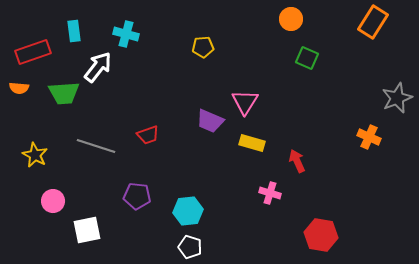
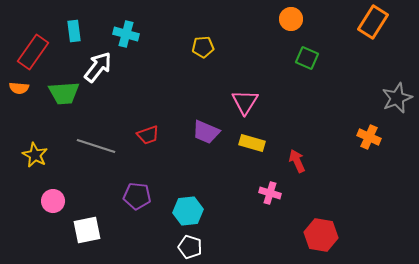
red rectangle: rotated 36 degrees counterclockwise
purple trapezoid: moved 4 px left, 11 px down
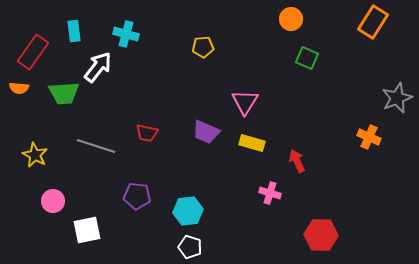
red trapezoid: moved 1 px left, 2 px up; rotated 30 degrees clockwise
red hexagon: rotated 8 degrees counterclockwise
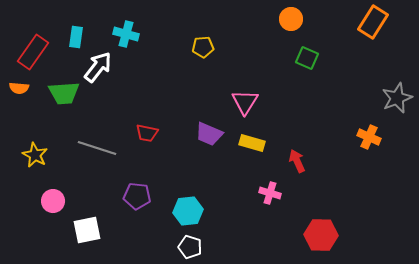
cyan rectangle: moved 2 px right, 6 px down; rotated 15 degrees clockwise
purple trapezoid: moved 3 px right, 2 px down
gray line: moved 1 px right, 2 px down
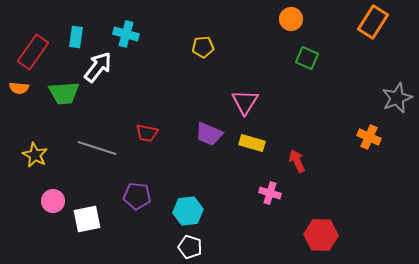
white square: moved 11 px up
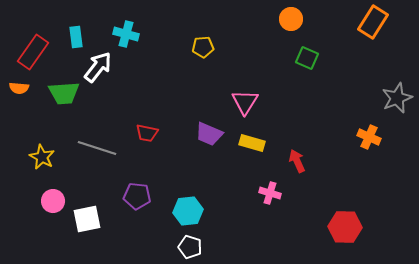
cyan rectangle: rotated 15 degrees counterclockwise
yellow star: moved 7 px right, 2 px down
red hexagon: moved 24 px right, 8 px up
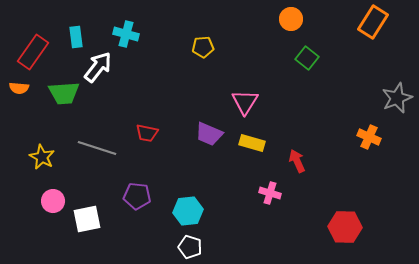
green square: rotated 15 degrees clockwise
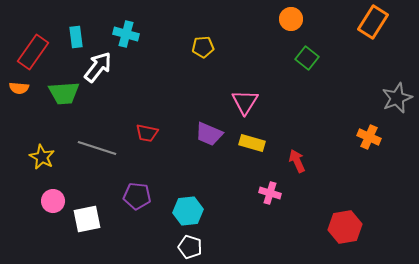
red hexagon: rotated 12 degrees counterclockwise
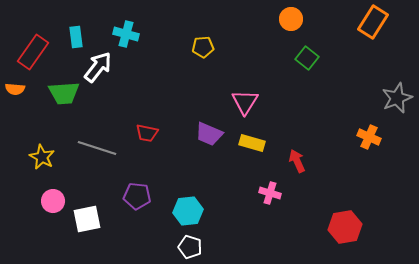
orange semicircle: moved 4 px left, 1 px down
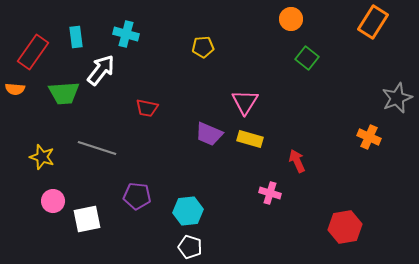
white arrow: moved 3 px right, 3 px down
red trapezoid: moved 25 px up
yellow rectangle: moved 2 px left, 4 px up
yellow star: rotated 10 degrees counterclockwise
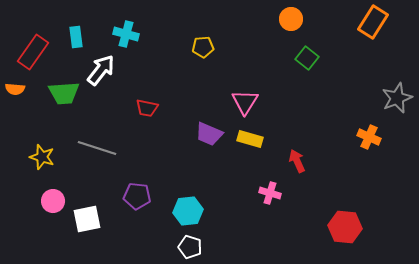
red hexagon: rotated 16 degrees clockwise
